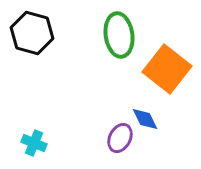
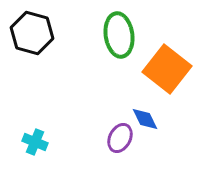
cyan cross: moved 1 px right, 1 px up
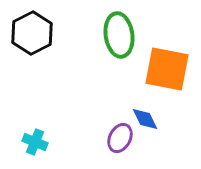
black hexagon: rotated 18 degrees clockwise
orange square: rotated 27 degrees counterclockwise
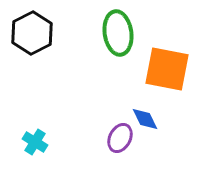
green ellipse: moved 1 px left, 2 px up
cyan cross: rotated 10 degrees clockwise
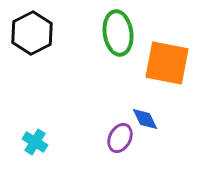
orange square: moved 6 px up
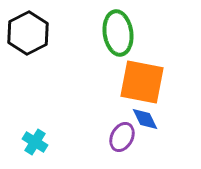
black hexagon: moved 4 px left
orange square: moved 25 px left, 19 px down
purple ellipse: moved 2 px right, 1 px up
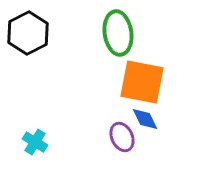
purple ellipse: rotated 52 degrees counterclockwise
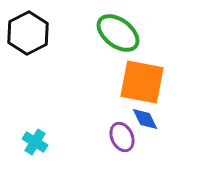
green ellipse: rotated 45 degrees counterclockwise
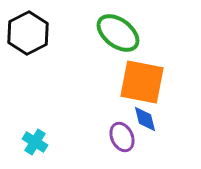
blue diamond: rotated 12 degrees clockwise
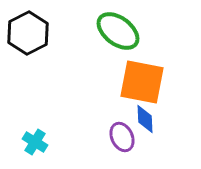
green ellipse: moved 2 px up
blue diamond: rotated 12 degrees clockwise
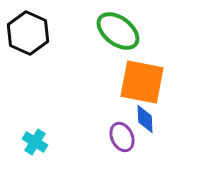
black hexagon: rotated 9 degrees counterclockwise
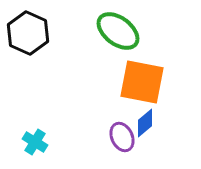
blue diamond: moved 4 px down; rotated 52 degrees clockwise
